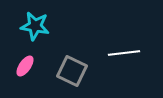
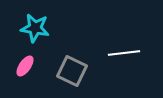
cyan star: moved 2 px down
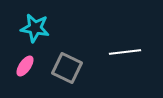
white line: moved 1 px right, 1 px up
gray square: moved 5 px left, 3 px up
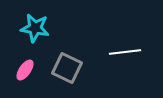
pink ellipse: moved 4 px down
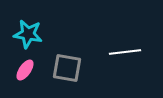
cyan star: moved 7 px left, 6 px down
gray square: rotated 16 degrees counterclockwise
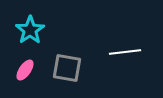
cyan star: moved 2 px right, 4 px up; rotated 28 degrees clockwise
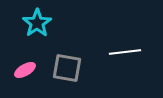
cyan star: moved 7 px right, 7 px up
pink ellipse: rotated 25 degrees clockwise
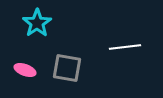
white line: moved 5 px up
pink ellipse: rotated 50 degrees clockwise
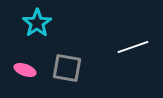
white line: moved 8 px right; rotated 12 degrees counterclockwise
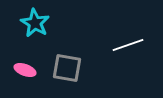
cyan star: moved 2 px left; rotated 8 degrees counterclockwise
white line: moved 5 px left, 2 px up
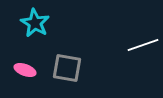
white line: moved 15 px right
